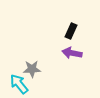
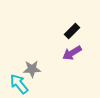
black rectangle: moved 1 px right; rotated 21 degrees clockwise
purple arrow: rotated 42 degrees counterclockwise
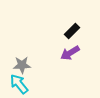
purple arrow: moved 2 px left
gray star: moved 10 px left, 4 px up
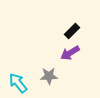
gray star: moved 27 px right, 11 px down
cyan arrow: moved 1 px left, 1 px up
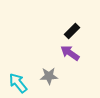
purple arrow: rotated 66 degrees clockwise
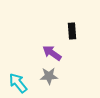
black rectangle: rotated 49 degrees counterclockwise
purple arrow: moved 18 px left
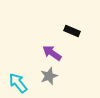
black rectangle: rotated 63 degrees counterclockwise
gray star: rotated 18 degrees counterclockwise
